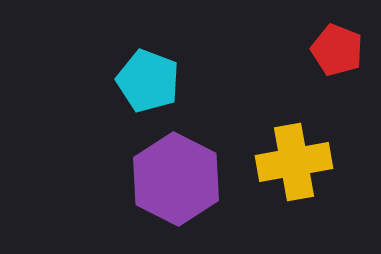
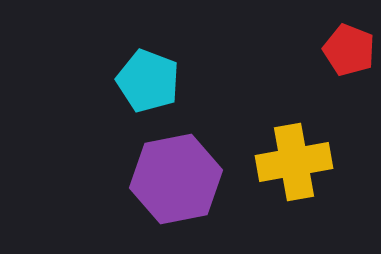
red pentagon: moved 12 px right
purple hexagon: rotated 22 degrees clockwise
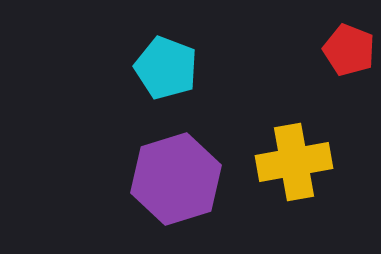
cyan pentagon: moved 18 px right, 13 px up
purple hexagon: rotated 6 degrees counterclockwise
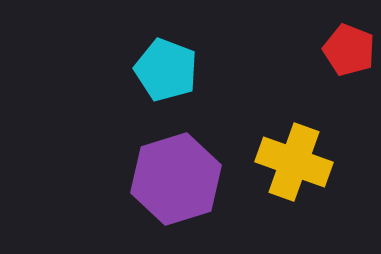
cyan pentagon: moved 2 px down
yellow cross: rotated 30 degrees clockwise
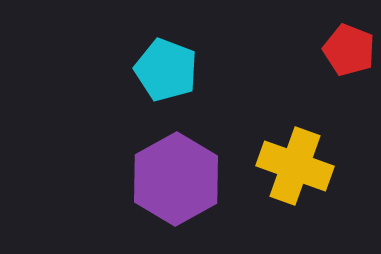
yellow cross: moved 1 px right, 4 px down
purple hexagon: rotated 12 degrees counterclockwise
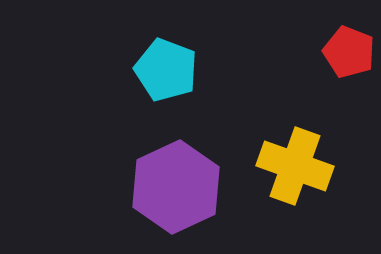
red pentagon: moved 2 px down
purple hexagon: moved 8 px down; rotated 4 degrees clockwise
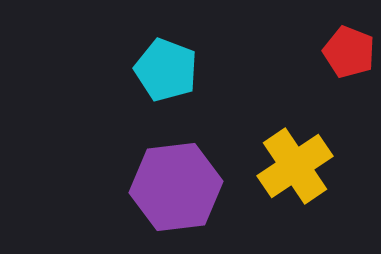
yellow cross: rotated 36 degrees clockwise
purple hexagon: rotated 18 degrees clockwise
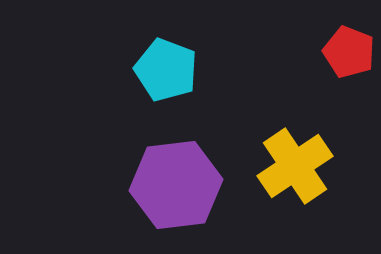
purple hexagon: moved 2 px up
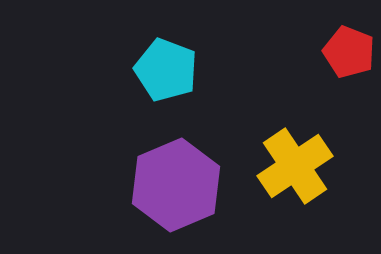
purple hexagon: rotated 16 degrees counterclockwise
